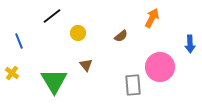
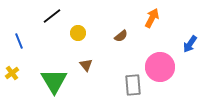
blue arrow: rotated 36 degrees clockwise
yellow cross: rotated 16 degrees clockwise
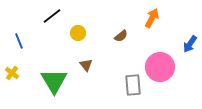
yellow cross: rotated 16 degrees counterclockwise
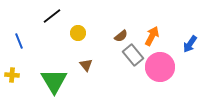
orange arrow: moved 18 px down
yellow cross: moved 2 px down; rotated 32 degrees counterclockwise
gray rectangle: moved 30 px up; rotated 35 degrees counterclockwise
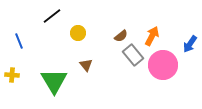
pink circle: moved 3 px right, 2 px up
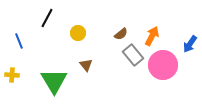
black line: moved 5 px left, 2 px down; rotated 24 degrees counterclockwise
brown semicircle: moved 2 px up
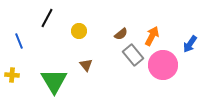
yellow circle: moved 1 px right, 2 px up
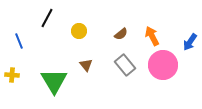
orange arrow: rotated 54 degrees counterclockwise
blue arrow: moved 2 px up
gray rectangle: moved 8 px left, 10 px down
